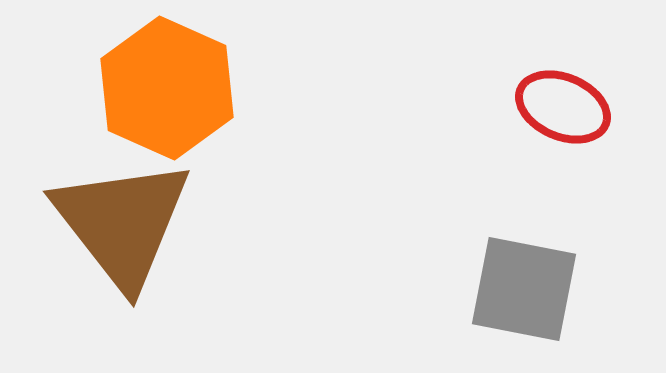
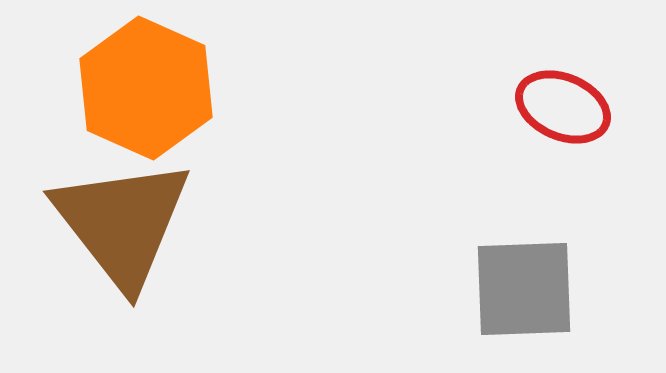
orange hexagon: moved 21 px left
gray square: rotated 13 degrees counterclockwise
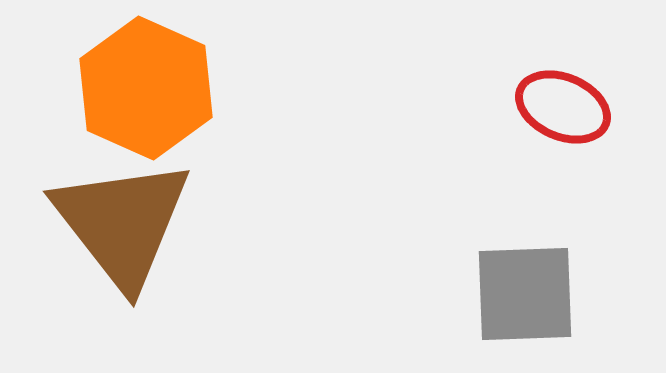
gray square: moved 1 px right, 5 px down
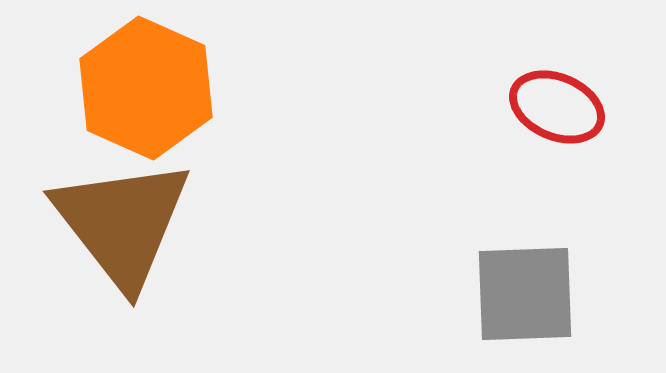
red ellipse: moved 6 px left
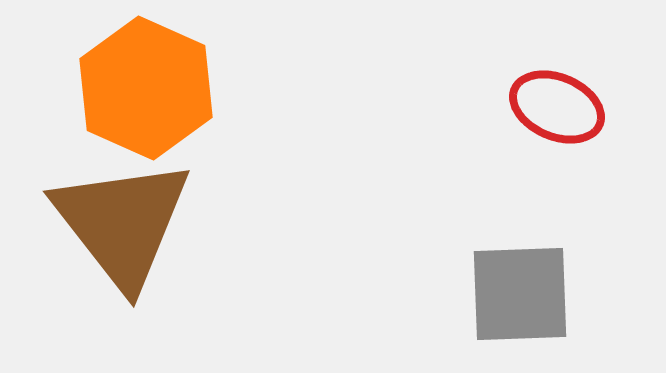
gray square: moved 5 px left
